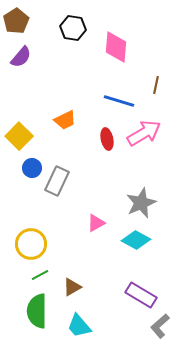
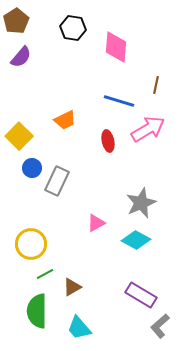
pink arrow: moved 4 px right, 4 px up
red ellipse: moved 1 px right, 2 px down
green line: moved 5 px right, 1 px up
cyan trapezoid: moved 2 px down
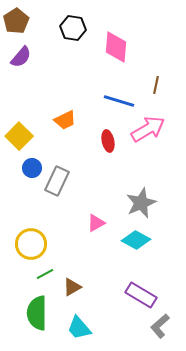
green semicircle: moved 2 px down
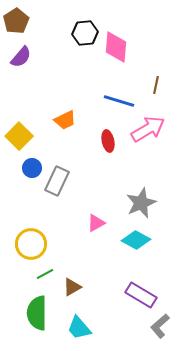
black hexagon: moved 12 px right, 5 px down; rotated 15 degrees counterclockwise
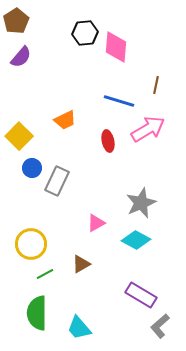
brown triangle: moved 9 px right, 23 px up
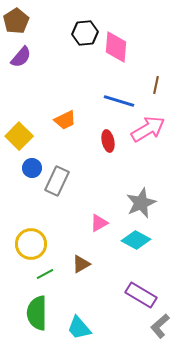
pink triangle: moved 3 px right
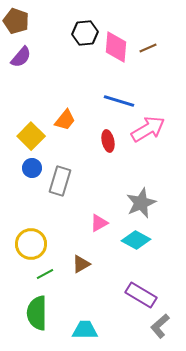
brown pentagon: rotated 20 degrees counterclockwise
brown line: moved 8 px left, 37 px up; rotated 54 degrees clockwise
orange trapezoid: rotated 25 degrees counterclockwise
yellow square: moved 12 px right
gray rectangle: moved 3 px right; rotated 8 degrees counterclockwise
cyan trapezoid: moved 6 px right, 2 px down; rotated 132 degrees clockwise
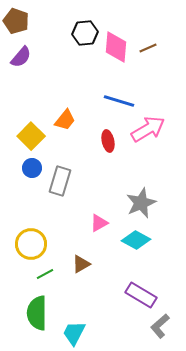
cyan trapezoid: moved 11 px left, 3 px down; rotated 64 degrees counterclockwise
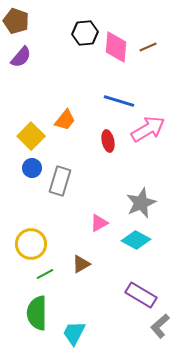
brown line: moved 1 px up
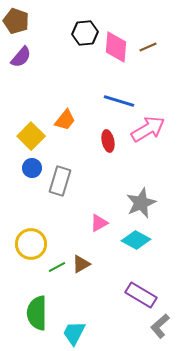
green line: moved 12 px right, 7 px up
